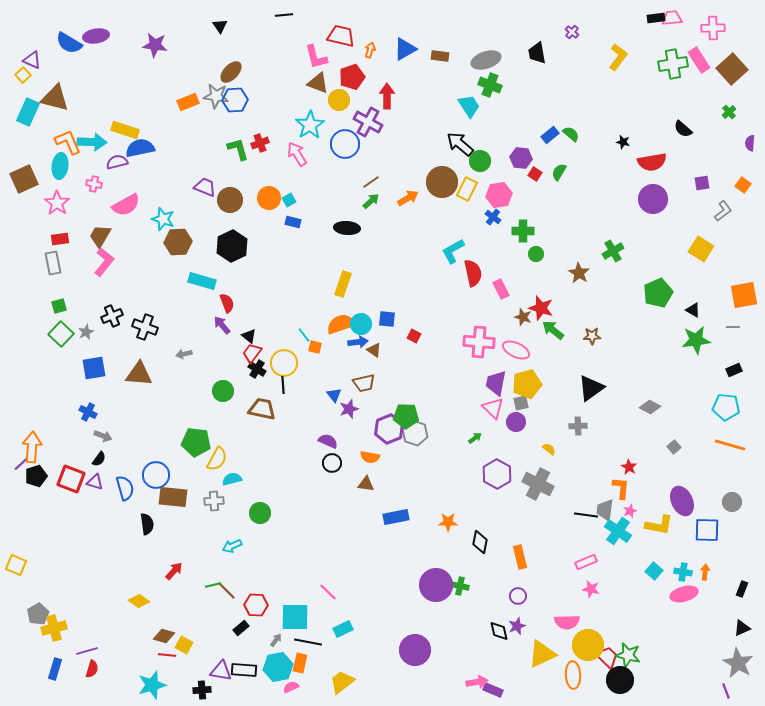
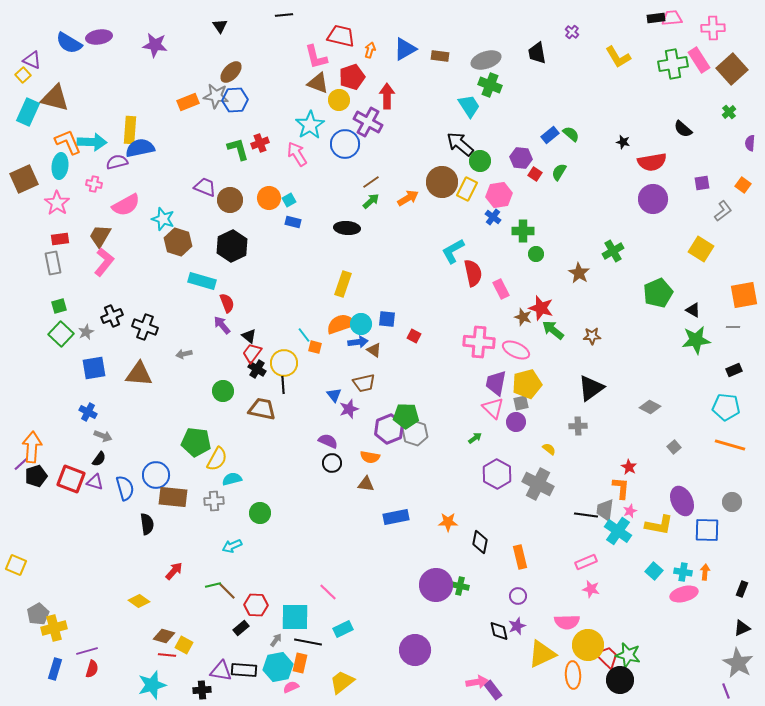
purple ellipse at (96, 36): moved 3 px right, 1 px down
yellow L-shape at (618, 57): rotated 112 degrees clockwise
yellow rectangle at (125, 130): moved 5 px right; rotated 76 degrees clockwise
brown hexagon at (178, 242): rotated 20 degrees clockwise
purple rectangle at (493, 690): rotated 30 degrees clockwise
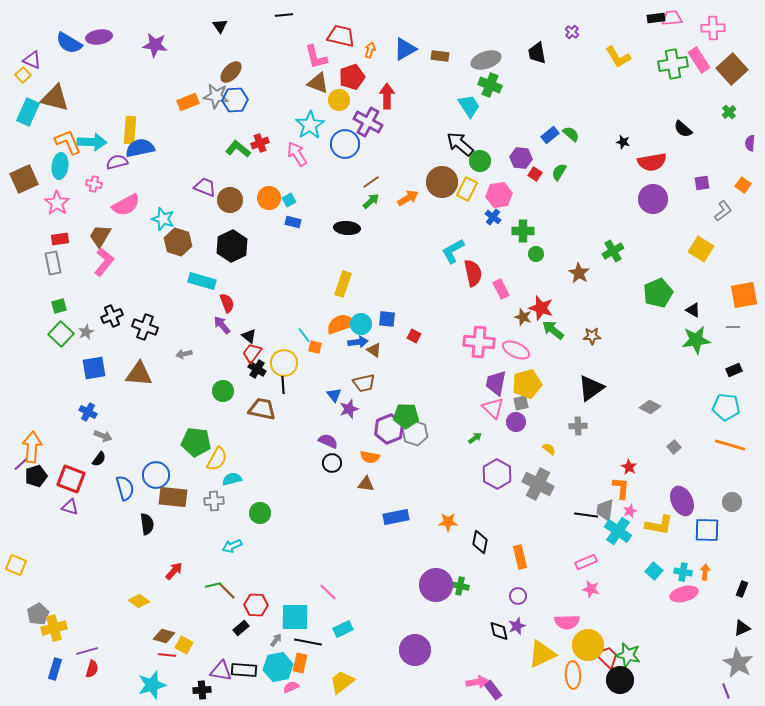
green L-shape at (238, 149): rotated 35 degrees counterclockwise
purple triangle at (95, 482): moved 25 px left, 25 px down
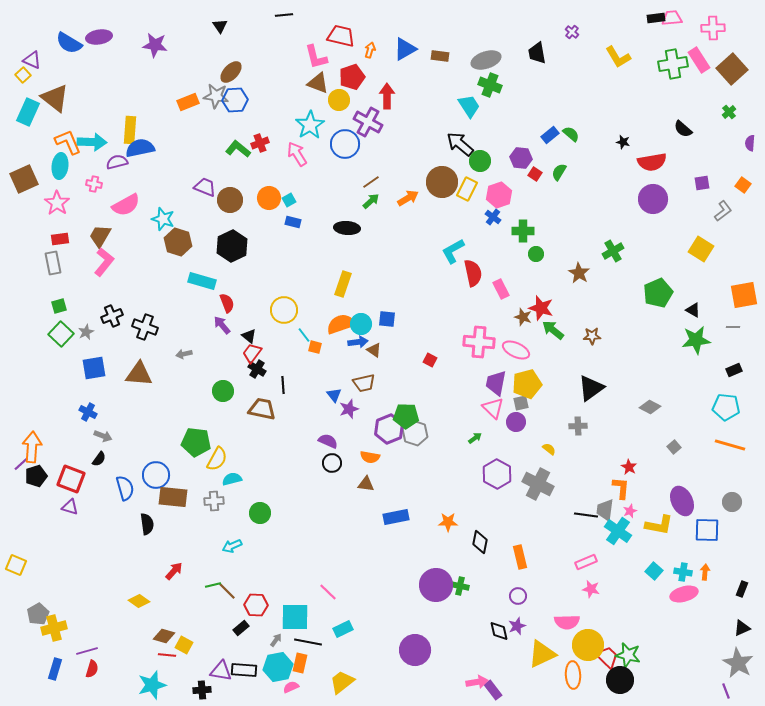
brown triangle at (55, 98): rotated 24 degrees clockwise
pink hexagon at (499, 195): rotated 10 degrees counterclockwise
red square at (414, 336): moved 16 px right, 24 px down
yellow circle at (284, 363): moved 53 px up
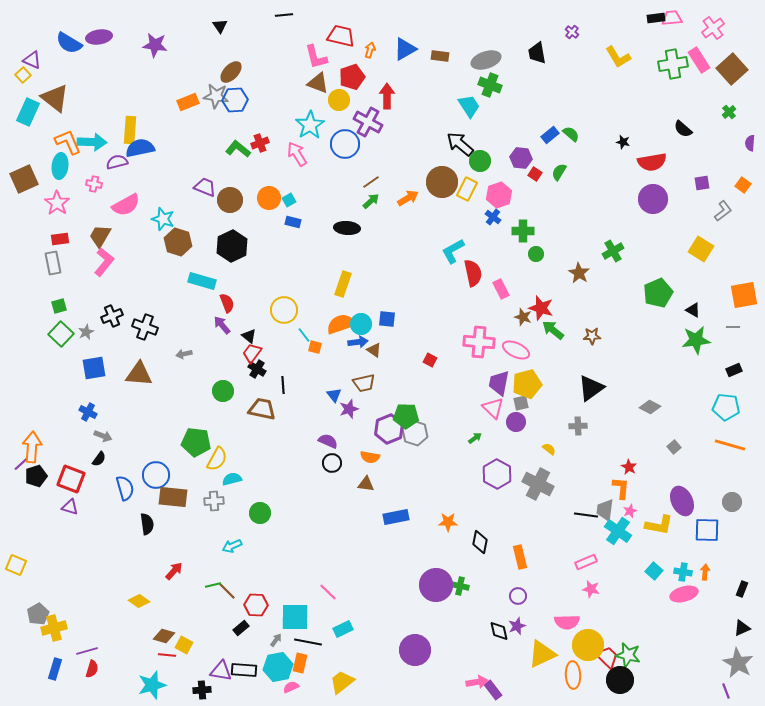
pink cross at (713, 28): rotated 35 degrees counterclockwise
purple trapezoid at (496, 383): moved 3 px right
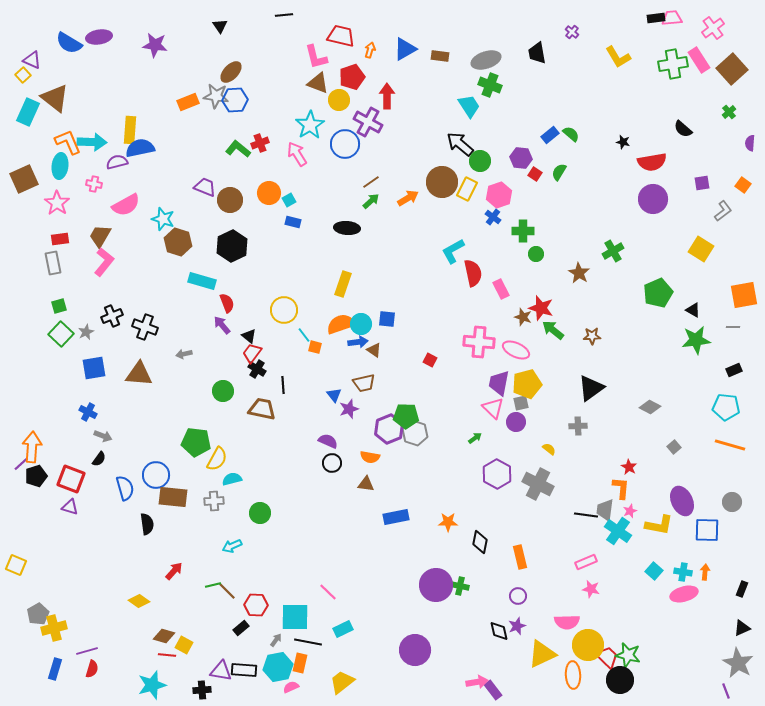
orange circle at (269, 198): moved 5 px up
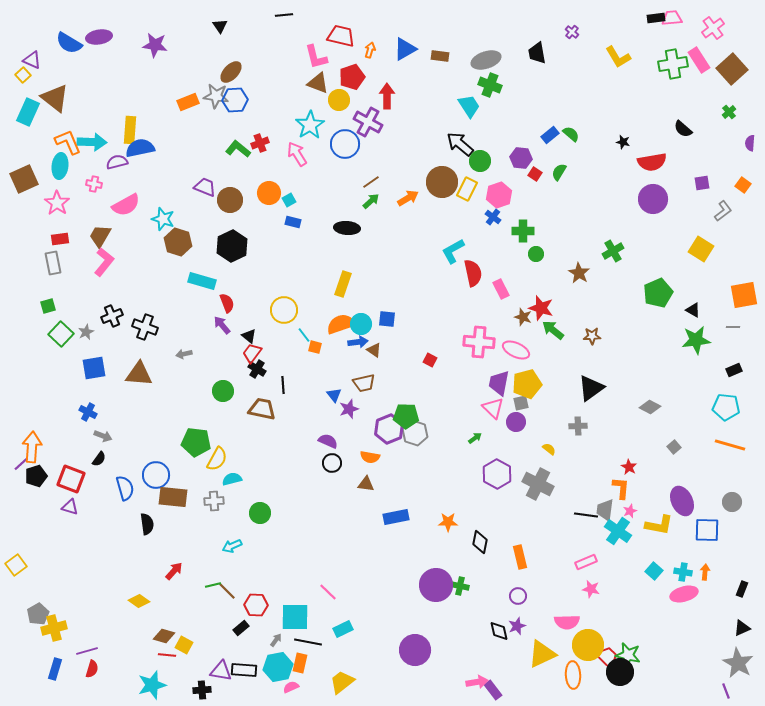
green square at (59, 306): moved 11 px left
yellow square at (16, 565): rotated 30 degrees clockwise
black circle at (620, 680): moved 8 px up
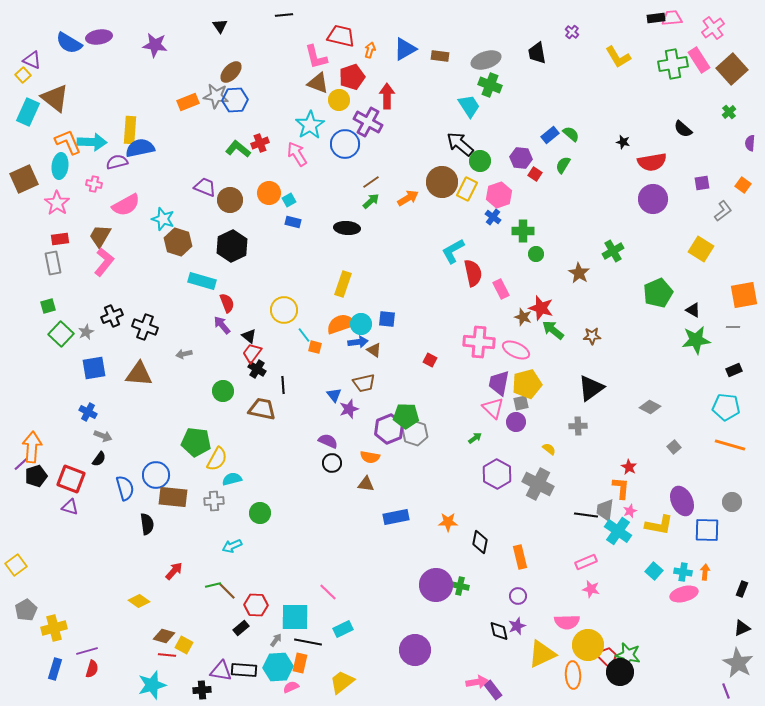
green semicircle at (559, 172): moved 4 px right, 7 px up
gray pentagon at (38, 614): moved 12 px left, 4 px up
cyan hexagon at (278, 667): rotated 8 degrees clockwise
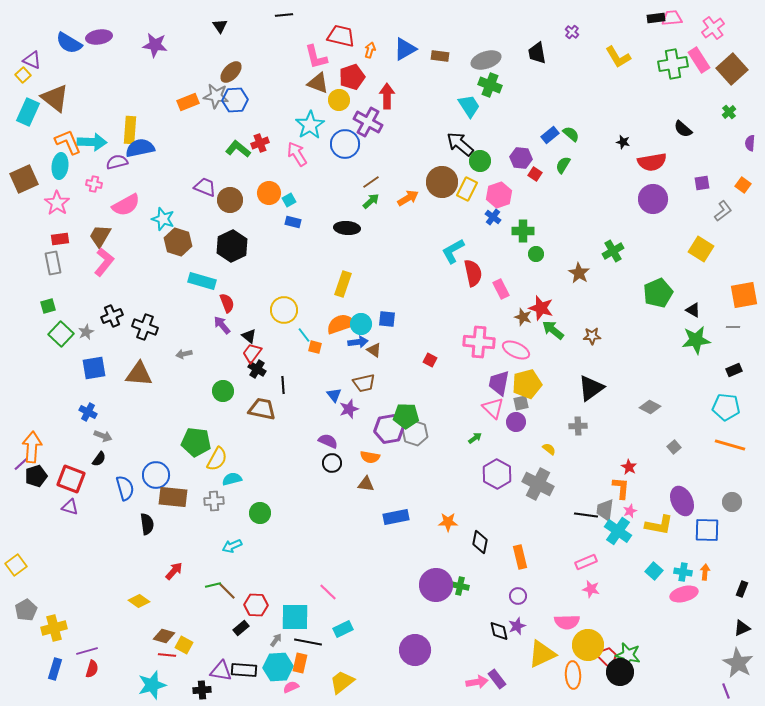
purple hexagon at (389, 429): rotated 12 degrees clockwise
purple rectangle at (493, 690): moved 4 px right, 11 px up
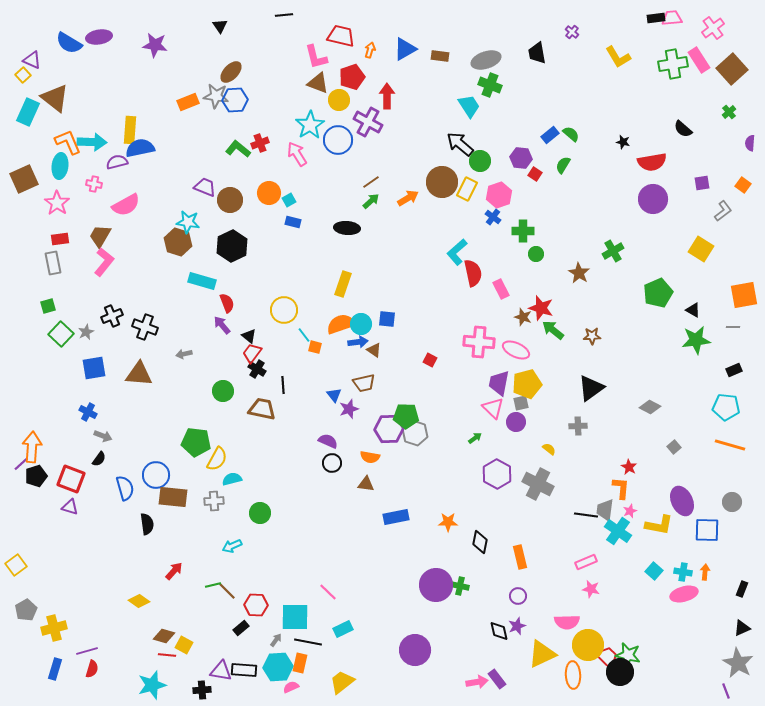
blue circle at (345, 144): moved 7 px left, 4 px up
cyan star at (163, 219): moved 25 px right, 3 px down; rotated 10 degrees counterclockwise
cyan L-shape at (453, 251): moved 4 px right, 1 px down; rotated 12 degrees counterclockwise
purple hexagon at (389, 429): rotated 8 degrees clockwise
